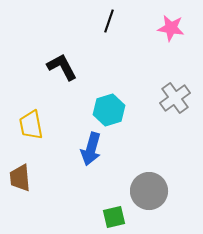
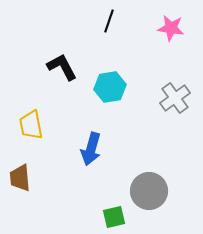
cyan hexagon: moved 1 px right, 23 px up; rotated 8 degrees clockwise
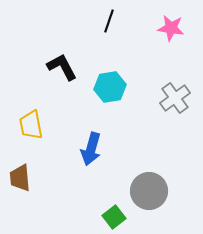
green square: rotated 25 degrees counterclockwise
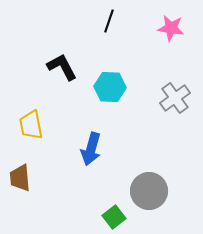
cyan hexagon: rotated 12 degrees clockwise
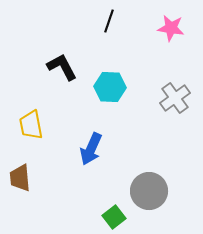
blue arrow: rotated 8 degrees clockwise
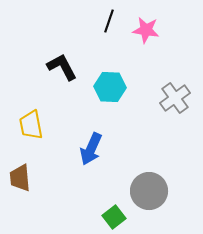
pink star: moved 25 px left, 2 px down
